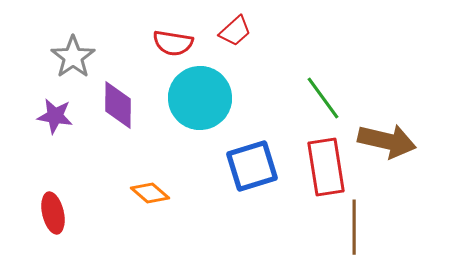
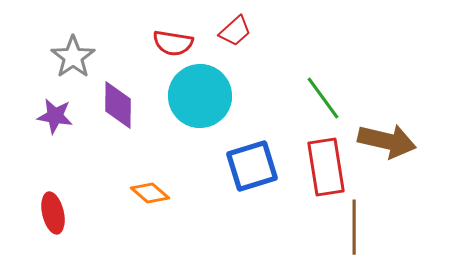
cyan circle: moved 2 px up
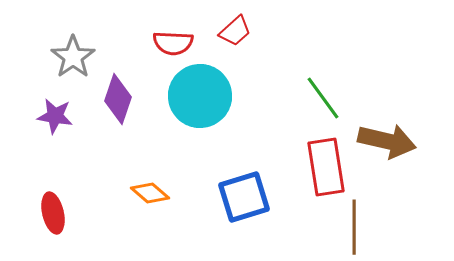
red semicircle: rotated 6 degrees counterclockwise
purple diamond: moved 6 px up; rotated 18 degrees clockwise
blue square: moved 8 px left, 31 px down
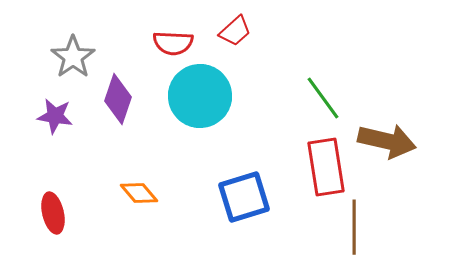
orange diamond: moved 11 px left; rotated 9 degrees clockwise
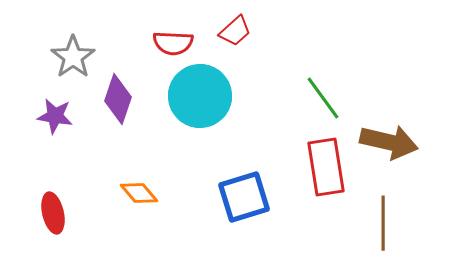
brown arrow: moved 2 px right, 1 px down
brown line: moved 29 px right, 4 px up
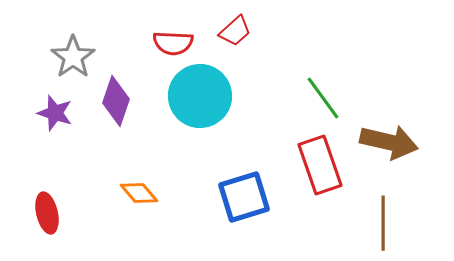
purple diamond: moved 2 px left, 2 px down
purple star: moved 3 px up; rotated 9 degrees clockwise
red rectangle: moved 6 px left, 2 px up; rotated 10 degrees counterclockwise
red ellipse: moved 6 px left
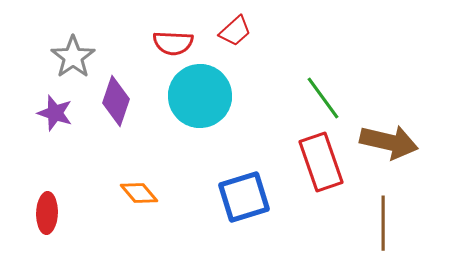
red rectangle: moved 1 px right, 3 px up
red ellipse: rotated 15 degrees clockwise
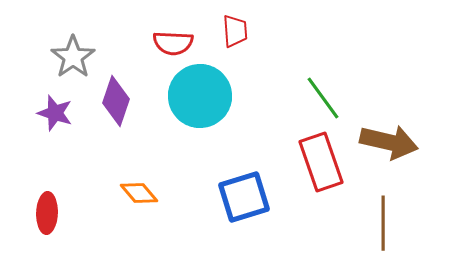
red trapezoid: rotated 52 degrees counterclockwise
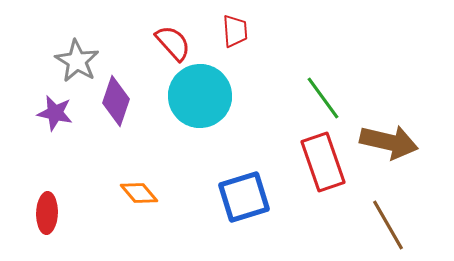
red semicircle: rotated 135 degrees counterclockwise
gray star: moved 4 px right, 4 px down; rotated 6 degrees counterclockwise
purple star: rotated 6 degrees counterclockwise
red rectangle: moved 2 px right
brown line: moved 5 px right, 2 px down; rotated 30 degrees counterclockwise
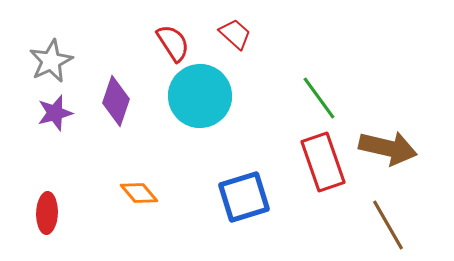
red trapezoid: moved 3 px down; rotated 44 degrees counterclockwise
red semicircle: rotated 9 degrees clockwise
gray star: moved 26 px left; rotated 15 degrees clockwise
green line: moved 4 px left
purple star: rotated 27 degrees counterclockwise
brown arrow: moved 1 px left, 6 px down
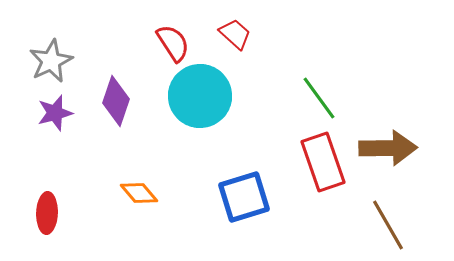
brown arrow: rotated 14 degrees counterclockwise
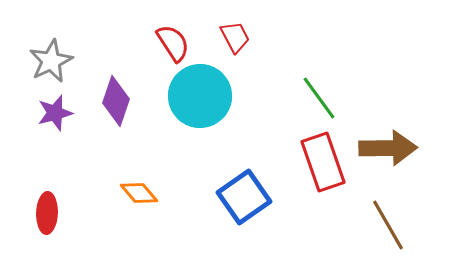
red trapezoid: moved 3 px down; rotated 20 degrees clockwise
blue square: rotated 18 degrees counterclockwise
